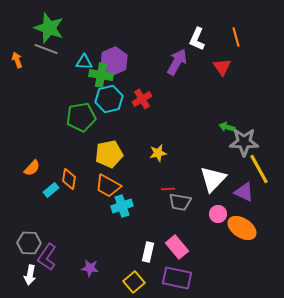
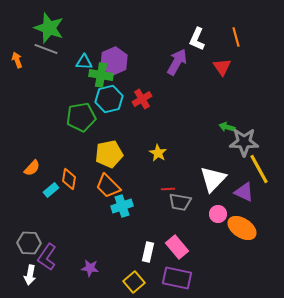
yellow star: rotated 30 degrees counterclockwise
orange trapezoid: rotated 16 degrees clockwise
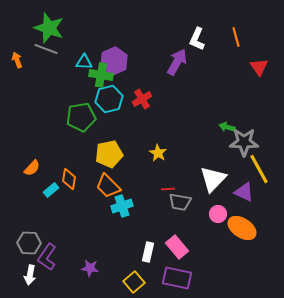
red triangle: moved 37 px right
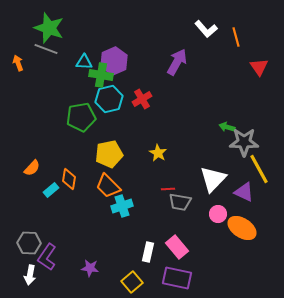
white L-shape: moved 9 px right, 10 px up; rotated 65 degrees counterclockwise
orange arrow: moved 1 px right, 3 px down
yellow square: moved 2 px left
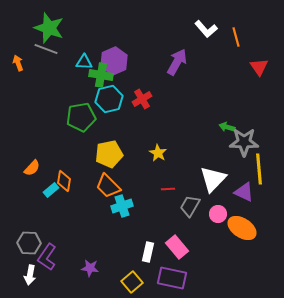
yellow line: rotated 24 degrees clockwise
orange diamond: moved 5 px left, 2 px down
gray trapezoid: moved 10 px right, 4 px down; rotated 110 degrees clockwise
purple rectangle: moved 5 px left
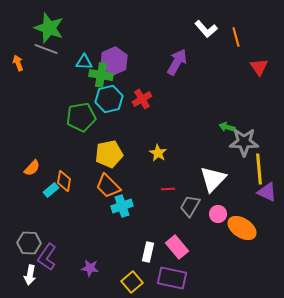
purple triangle: moved 23 px right
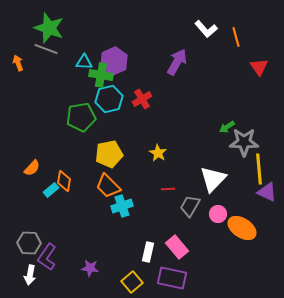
green arrow: rotated 49 degrees counterclockwise
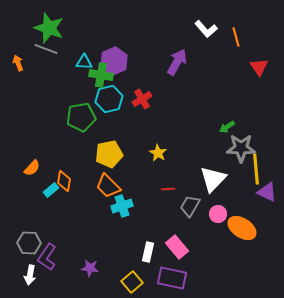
gray star: moved 3 px left, 6 px down
yellow line: moved 3 px left
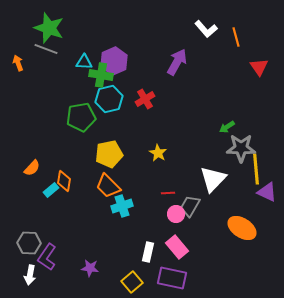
red cross: moved 3 px right
red line: moved 4 px down
pink circle: moved 42 px left
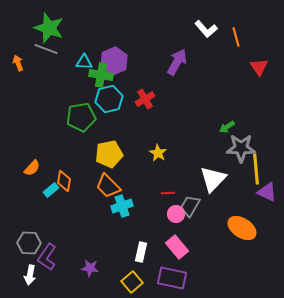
white rectangle: moved 7 px left
